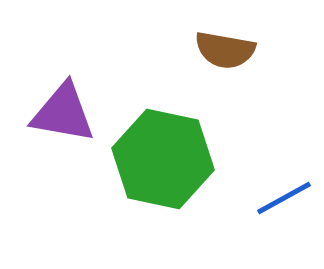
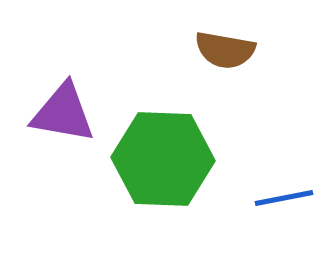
green hexagon: rotated 10 degrees counterclockwise
blue line: rotated 18 degrees clockwise
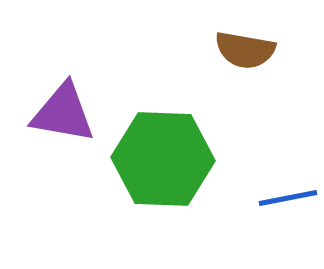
brown semicircle: moved 20 px right
blue line: moved 4 px right
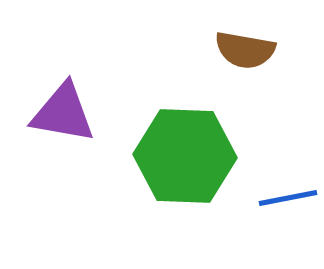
green hexagon: moved 22 px right, 3 px up
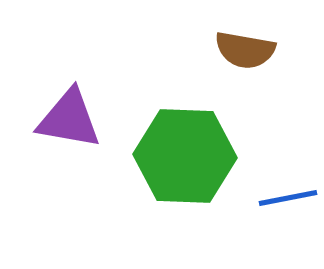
purple triangle: moved 6 px right, 6 px down
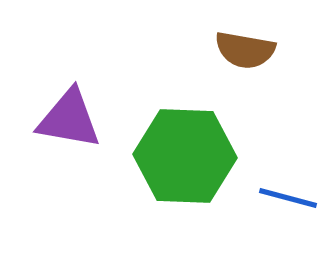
blue line: rotated 26 degrees clockwise
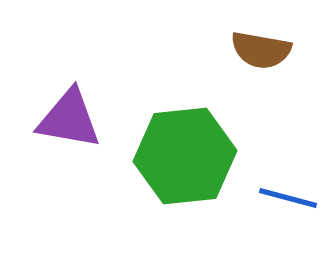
brown semicircle: moved 16 px right
green hexagon: rotated 8 degrees counterclockwise
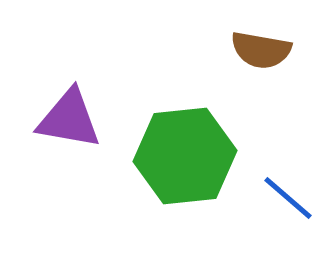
blue line: rotated 26 degrees clockwise
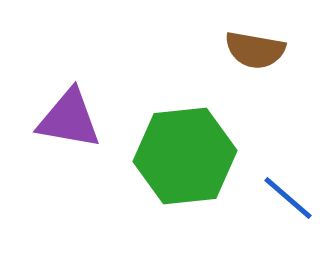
brown semicircle: moved 6 px left
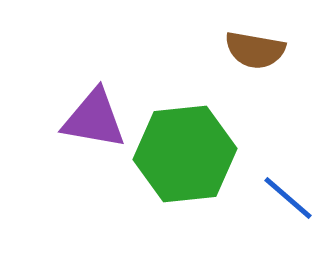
purple triangle: moved 25 px right
green hexagon: moved 2 px up
